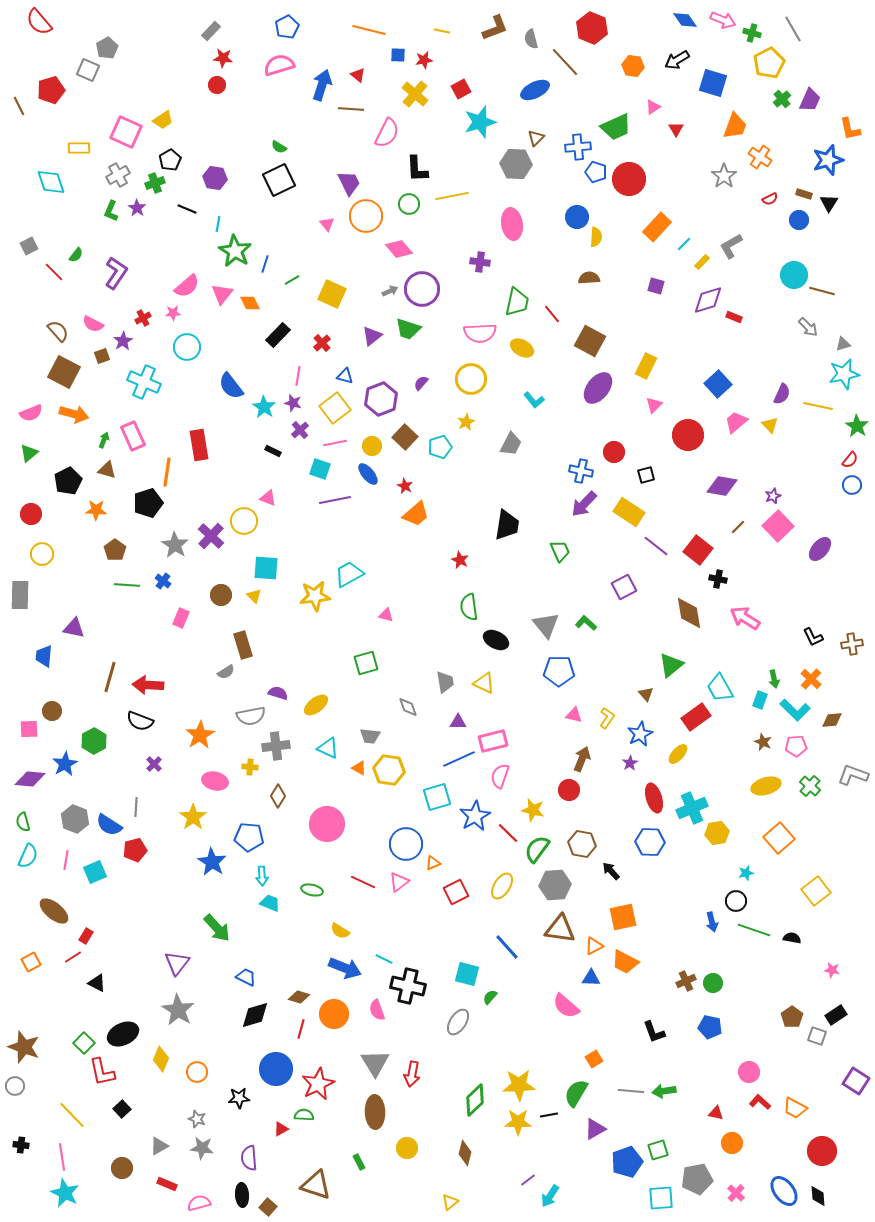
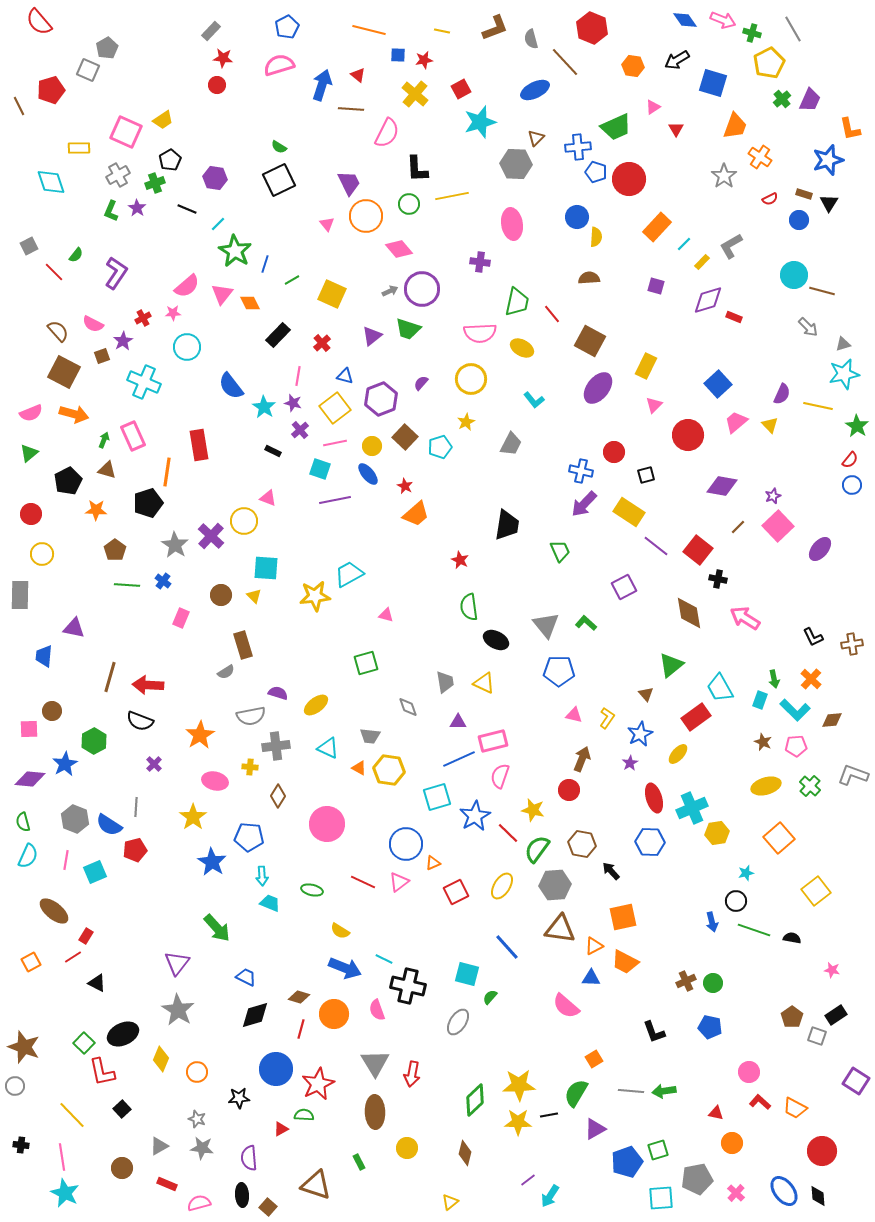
cyan line at (218, 224): rotated 35 degrees clockwise
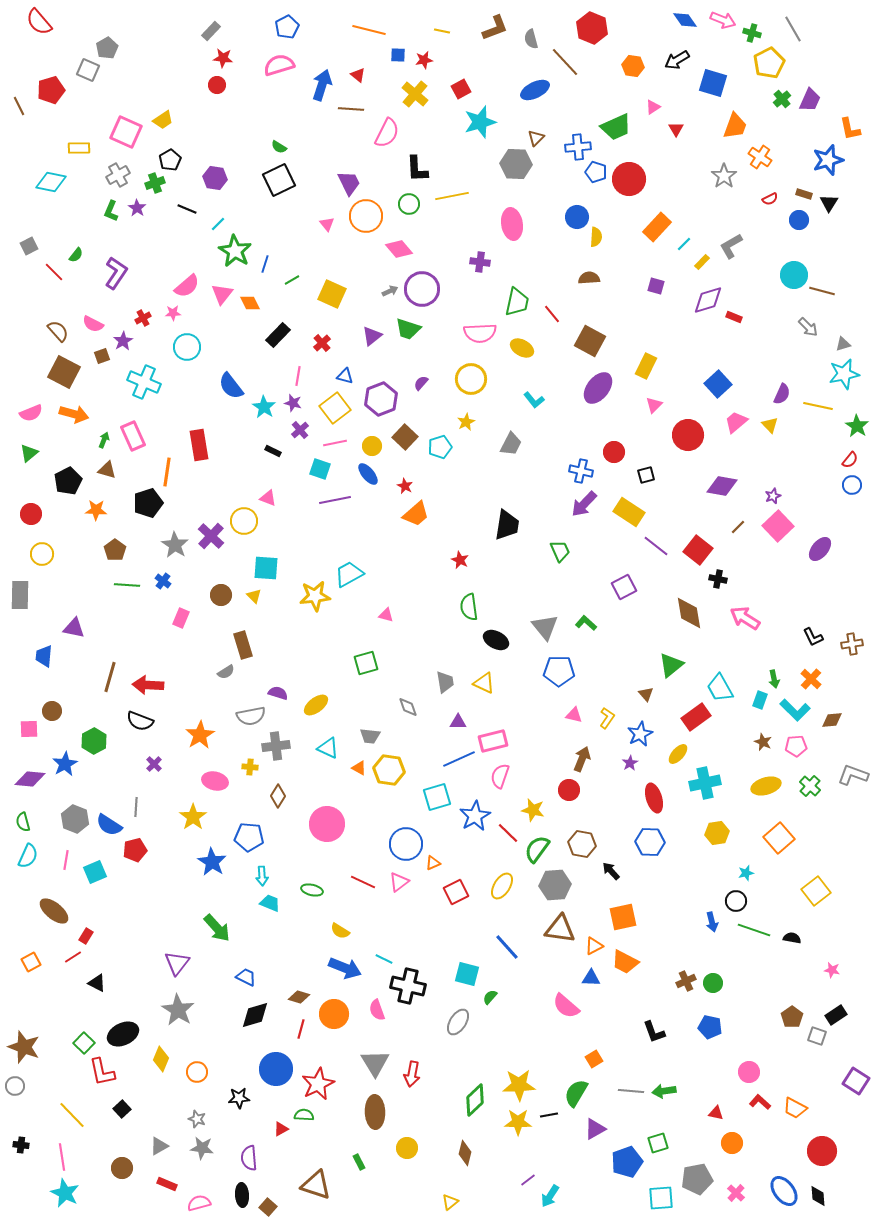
cyan diamond at (51, 182): rotated 60 degrees counterclockwise
gray triangle at (546, 625): moved 1 px left, 2 px down
cyan cross at (692, 808): moved 13 px right, 25 px up; rotated 12 degrees clockwise
green square at (658, 1150): moved 7 px up
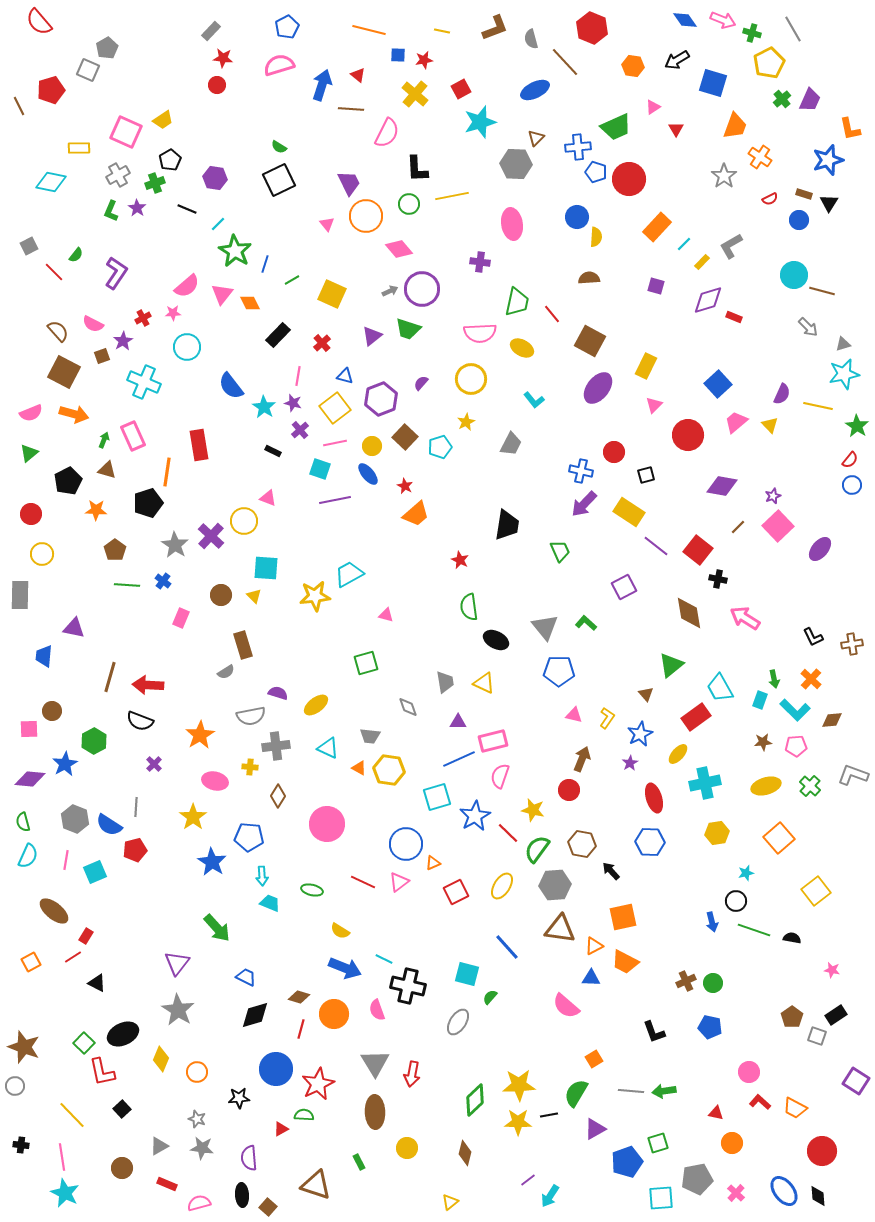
brown star at (763, 742): rotated 30 degrees counterclockwise
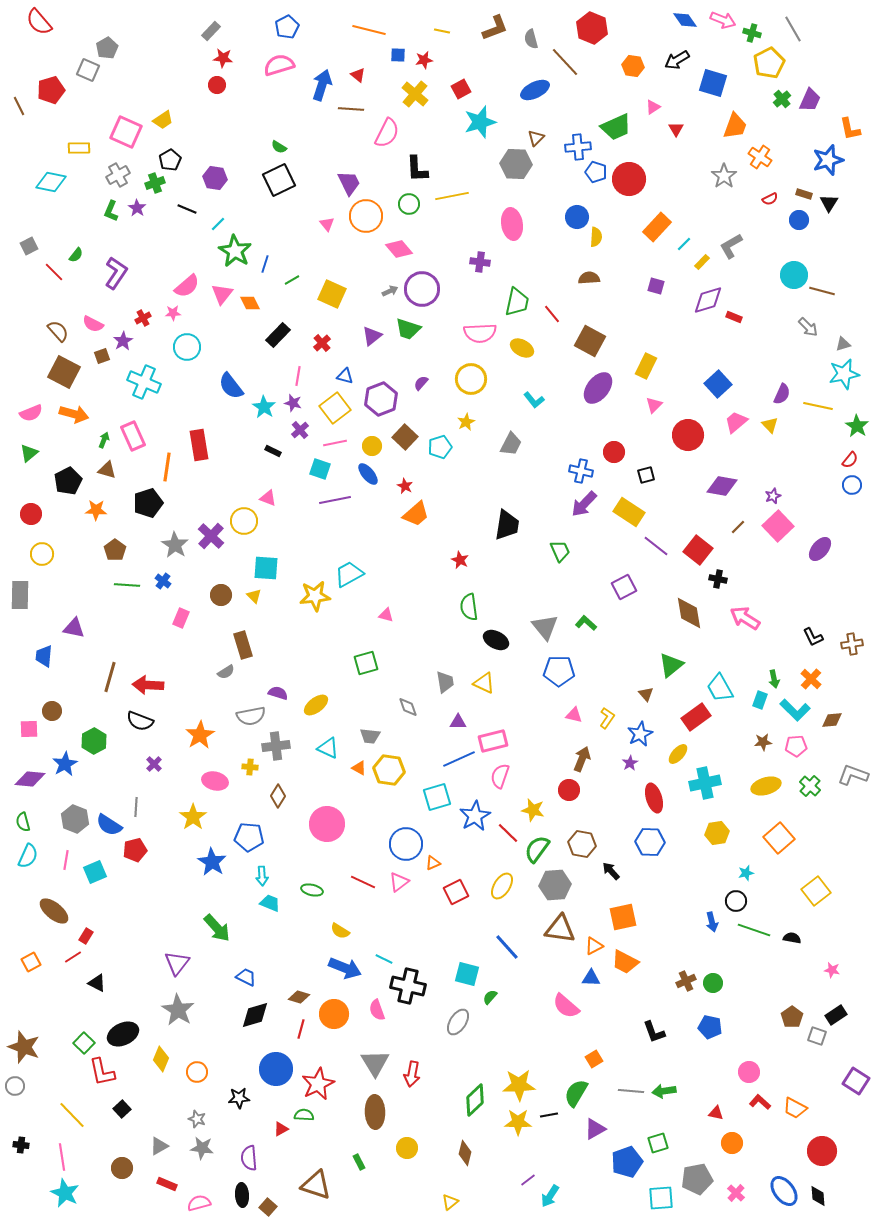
orange line at (167, 472): moved 5 px up
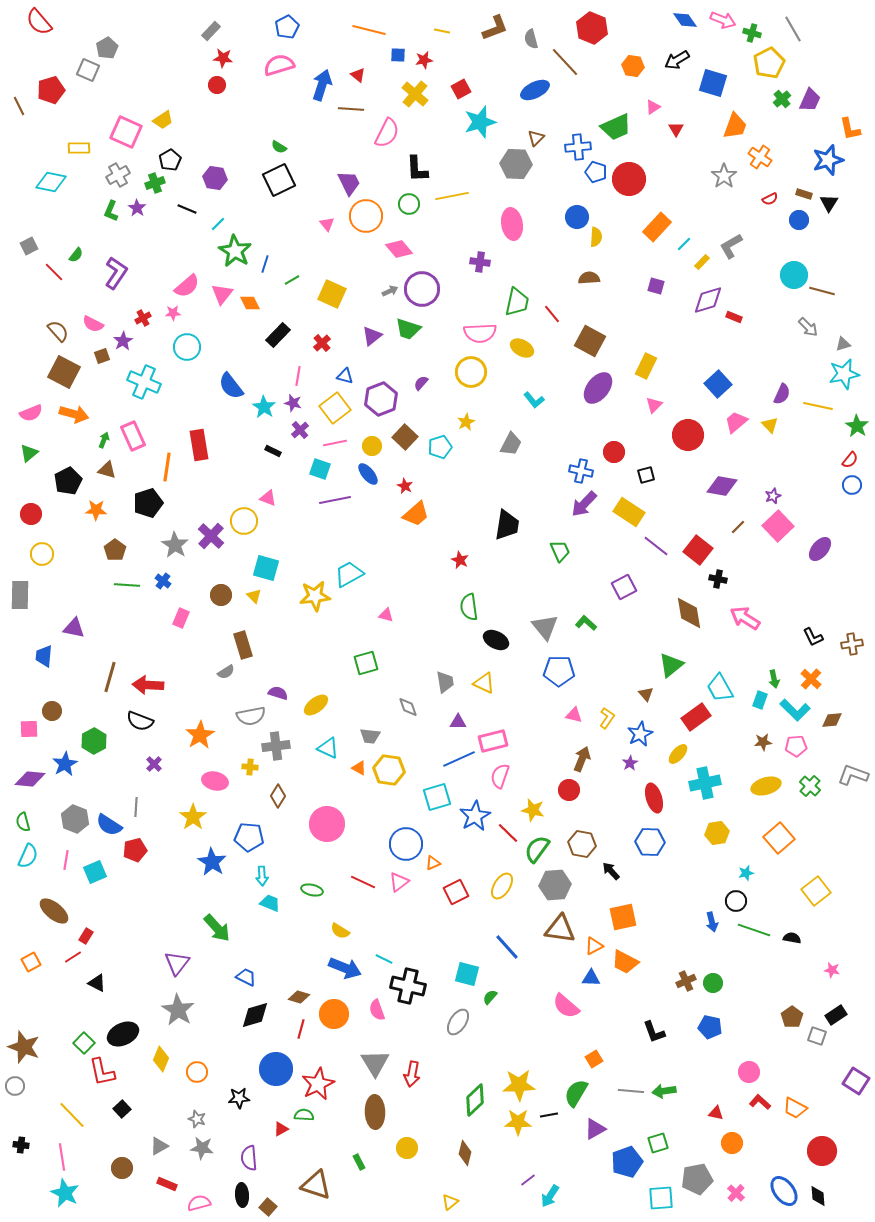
yellow circle at (471, 379): moved 7 px up
cyan square at (266, 568): rotated 12 degrees clockwise
